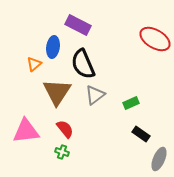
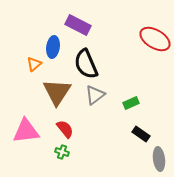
black semicircle: moved 3 px right
gray ellipse: rotated 30 degrees counterclockwise
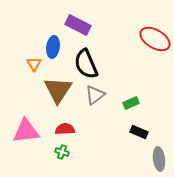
orange triangle: rotated 21 degrees counterclockwise
brown triangle: moved 1 px right, 2 px up
red semicircle: rotated 54 degrees counterclockwise
black rectangle: moved 2 px left, 2 px up; rotated 12 degrees counterclockwise
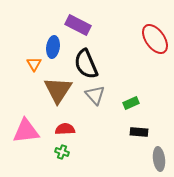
red ellipse: rotated 24 degrees clockwise
gray triangle: rotated 35 degrees counterclockwise
black rectangle: rotated 18 degrees counterclockwise
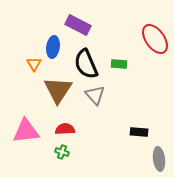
green rectangle: moved 12 px left, 39 px up; rotated 28 degrees clockwise
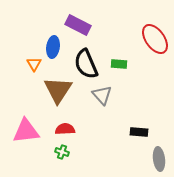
gray triangle: moved 7 px right
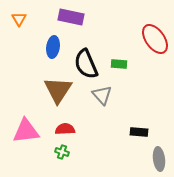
purple rectangle: moved 7 px left, 8 px up; rotated 15 degrees counterclockwise
orange triangle: moved 15 px left, 45 px up
